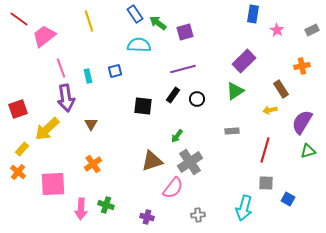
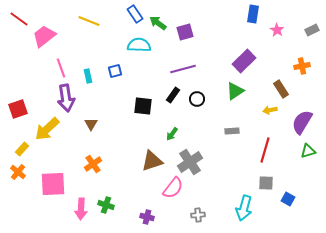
yellow line at (89, 21): rotated 50 degrees counterclockwise
green arrow at (177, 136): moved 5 px left, 2 px up
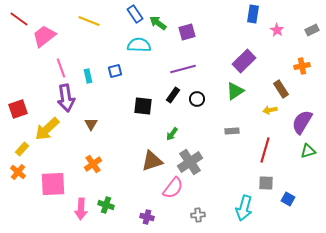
purple square at (185, 32): moved 2 px right
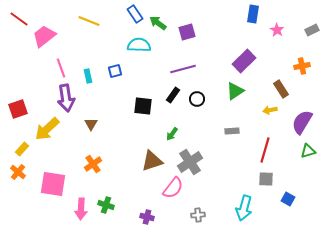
gray square at (266, 183): moved 4 px up
pink square at (53, 184): rotated 12 degrees clockwise
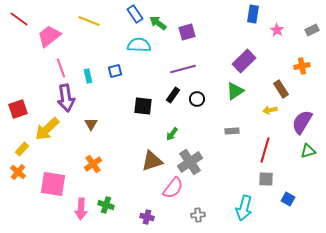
pink trapezoid at (44, 36): moved 5 px right
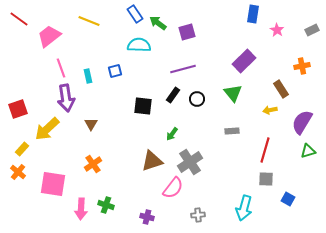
green triangle at (235, 91): moved 2 px left, 2 px down; rotated 36 degrees counterclockwise
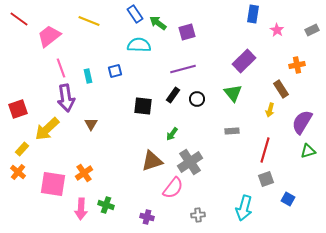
orange cross at (302, 66): moved 5 px left, 1 px up
yellow arrow at (270, 110): rotated 64 degrees counterclockwise
orange cross at (93, 164): moved 9 px left, 9 px down
gray square at (266, 179): rotated 21 degrees counterclockwise
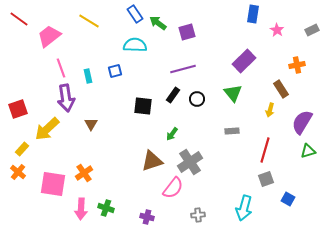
yellow line at (89, 21): rotated 10 degrees clockwise
cyan semicircle at (139, 45): moved 4 px left
green cross at (106, 205): moved 3 px down
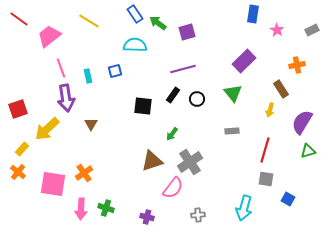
gray square at (266, 179): rotated 28 degrees clockwise
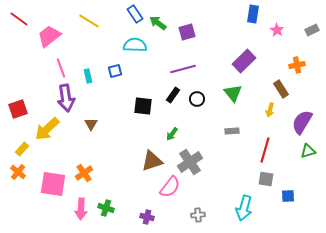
pink semicircle at (173, 188): moved 3 px left, 1 px up
blue square at (288, 199): moved 3 px up; rotated 32 degrees counterclockwise
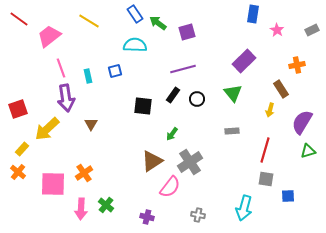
brown triangle at (152, 161): rotated 15 degrees counterclockwise
pink square at (53, 184): rotated 8 degrees counterclockwise
green cross at (106, 208): moved 3 px up; rotated 21 degrees clockwise
gray cross at (198, 215): rotated 16 degrees clockwise
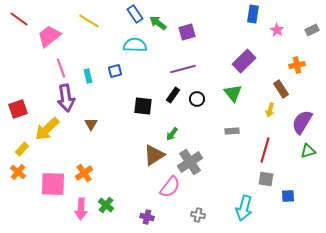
brown triangle at (152, 161): moved 2 px right, 6 px up
